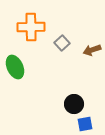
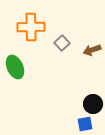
black circle: moved 19 px right
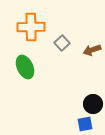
green ellipse: moved 10 px right
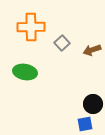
green ellipse: moved 5 px down; rotated 55 degrees counterclockwise
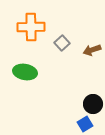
blue square: rotated 21 degrees counterclockwise
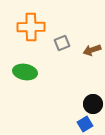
gray square: rotated 21 degrees clockwise
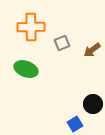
brown arrow: rotated 18 degrees counterclockwise
green ellipse: moved 1 px right, 3 px up; rotated 10 degrees clockwise
blue square: moved 10 px left
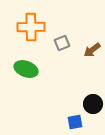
blue square: moved 2 px up; rotated 21 degrees clockwise
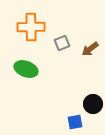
brown arrow: moved 2 px left, 1 px up
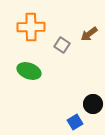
gray square: moved 2 px down; rotated 35 degrees counterclockwise
brown arrow: moved 1 px left, 15 px up
green ellipse: moved 3 px right, 2 px down
blue square: rotated 21 degrees counterclockwise
